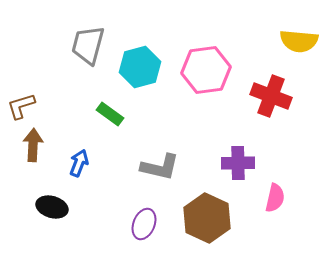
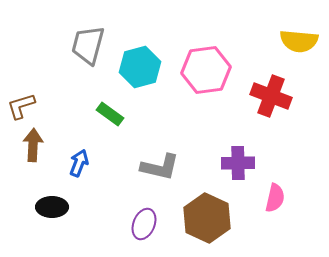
black ellipse: rotated 16 degrees counterclockwise
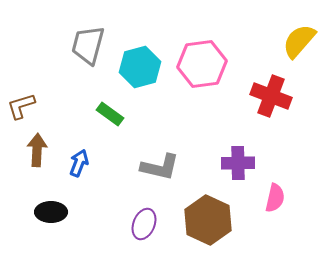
yellow semicircle: rotated 126 degrees clockwise
pink hexagon: moved 4 px left, 6 px up
brown arrow: moved 4 px right, 5 px down
black ellipse: moved 1 px left, 5 px down
brown hexagon: moved 1 px right, 2 px down
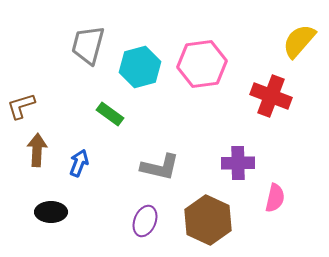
purple ellipse: moved 1 px right, 3 px up
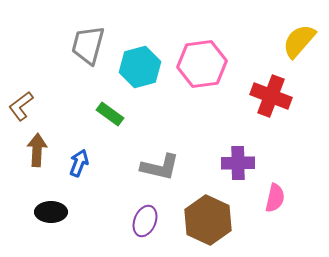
brown L-shape: rotated 20 degrees counterclockwise
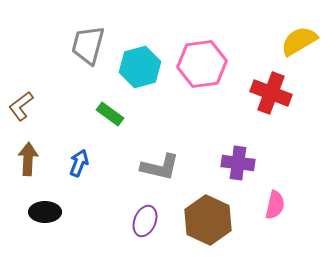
yellow semicircle: rotated 18 degrees clockwise
red cross: moved 3 px up
brown arrow: moved 9 px left, 9 px down
purple cross: rotated 8 degrees clockwise
pink semicircle: moved 7 px down
black ellipse: moved 6 px left
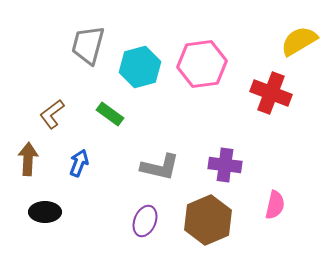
brown L-shape: moved 31 px right, 8 px down
purple cross: moved 13 px left, 2 px down
brown hexagon: rotated 12 degrees clockwise
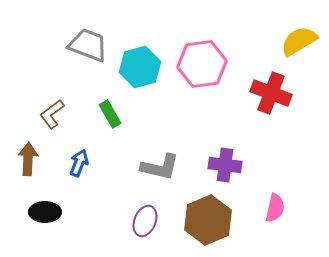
gray trapezoid: rotated 96 degrees clockwise
green rectangle: rotated 24 degrees clockwise
pink semicircle: moved 3 px down
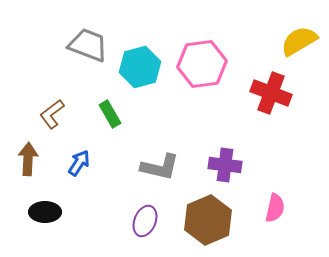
blue arrow: rotated 12 degrees clockwise
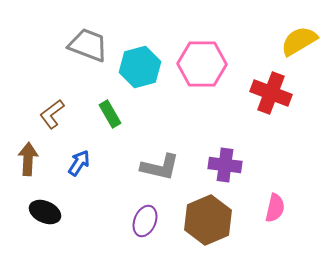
pink hexagon: rotated 9 degrees clockwise
black ellipse: rotated 24 degrees clockwise
